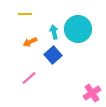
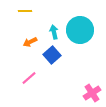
yellow line: moved 3 px up
cyan circle: moved 2 px right, 1 px down
blue square: moved 1 px left
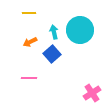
yellow line: moved 4 px right, 2 px down
blue square: moved 1 px up
pink line: rotated 42 degrees clockwise
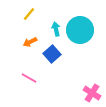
yellow line: moved 1 px down; rotated 48 degrees counterclockwise
cyan arrow: moved 2 px right, 3 px up
pink line: rotated 28 degrees clockwise
pink cross: rotated 24 degrees counterclockwise
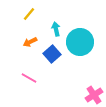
cyan circle: moved 12 px down
pink cross: moved 2 px right, 2 px down; rotated 24 degrees clockwise
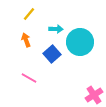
cyan arrow: rotated 104 degrees clockwise
orange arrow: moved 4 px left, 2 px up; rotated 96 degrees clockwise
